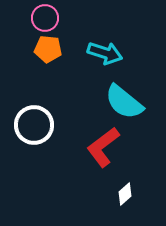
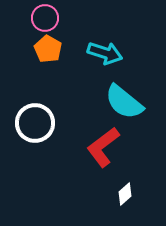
orange pentagon: rotated 24 degrees clockwise
white circle: moved 1 px right, 2 px up
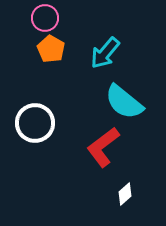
orange pentagon: moved 3 px right
cyan arrow: rotated 112 degrees clockwise
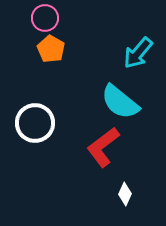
cyan arrow: moved 33 px right
cyan semicircle: moved 4 px left
white diamond: rotated 25 degrees counterclockwise
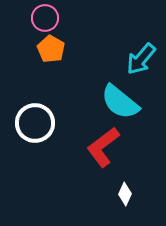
cyan arrow: moved 3 px right, 6 px down
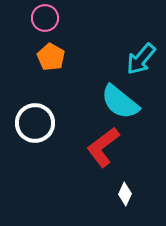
orange pentagon: moved 8 px down
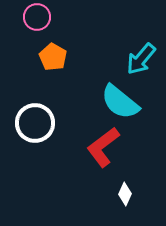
pink circle: moved 8 px left, 1 px up
orange pentagon: moved 2 px right
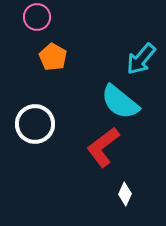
white circle: moved 1 px down
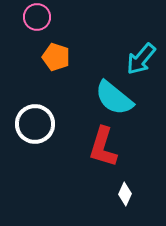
orange pentagon: moved 3 px right; rotated 12 degrees counterclockwise
cyan semicircle: moved 6 px left, 4 px up
red L-shape: rotated 36 degrees counterclockwise
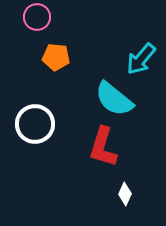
orange pentagon: rotated 12 degrees counterclockwise
cyan semicircle: moved 1 px down
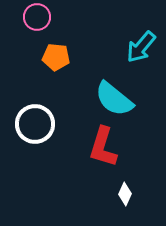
cyan arrow: moved 12 px up
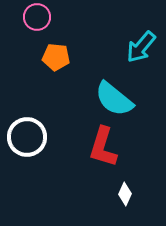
white circle: moved 8 px left, 13 px down
